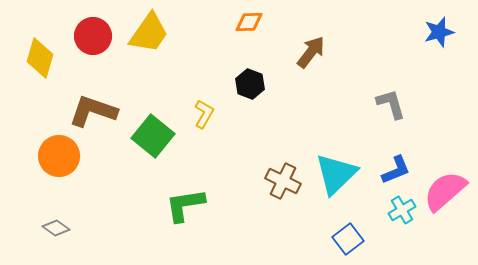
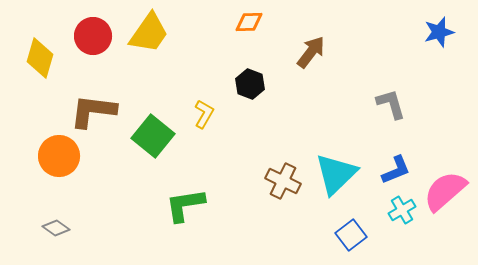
brown L-shape: rotated 12 degrees counterclockwise
blue square: moved 3 px right, 4 px up
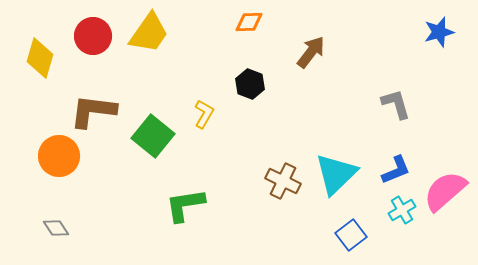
gray L-shape: moved 5 px right
gray diamond: rotated 20 degrees clockwise
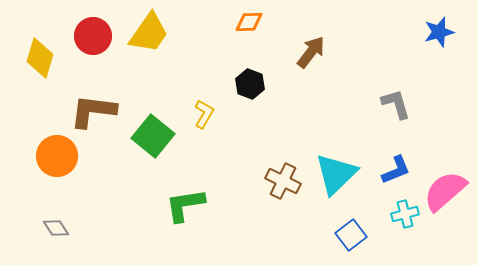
orange circle: moved 2 px left
cyan cross: moved 3 px right, 4 px down; rotated 16 degrees clockwise
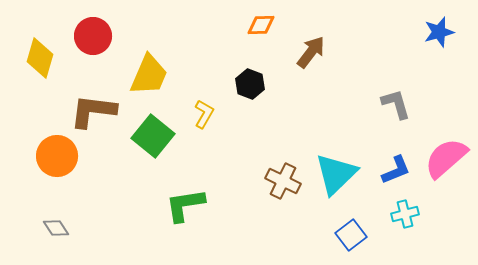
orange diamond: moved 12 px right, 3 px down
yellow trapezoid: moved 42 px down; rotated 12 degrees counterclockwise
pink semicircle: moved 1 px right, 33 px up
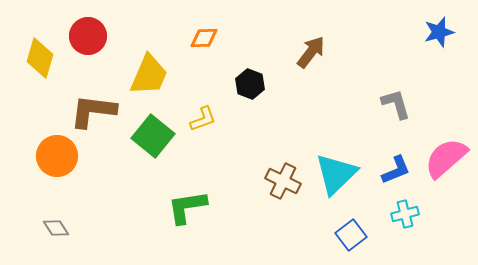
orange diamond: moved 57 px left, 13 px down
red circle: moved 5 px left
yellow L-shape: moved 1 px left, 5 px down; rotated 40 degrees clockwise
green L-shape: moved 2 px right, 2 px down
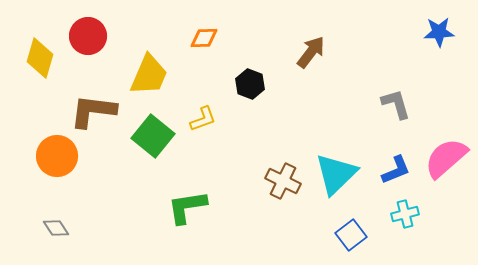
blue star: rotated 12 degrees clockwise
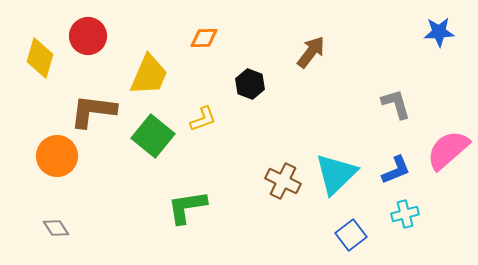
pink semicircle: moved 2 px right, 8 px up
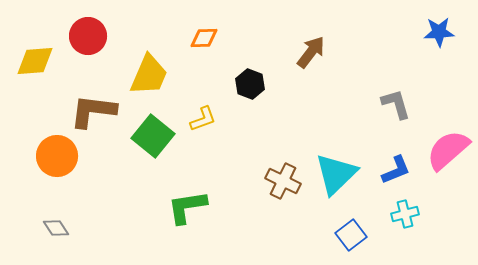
yellow diamond: moved 5 px left, 3 px down; rotated 69 degrees clockwise
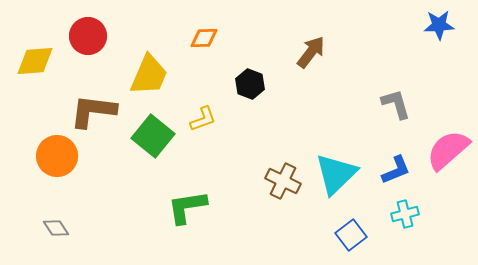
blue star: moved 7 px up
